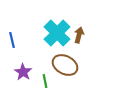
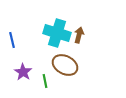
cyan cross: rotated 28 degrees counterclockwise
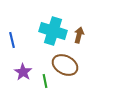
cyan cross: moved 4 px left, 2 px up
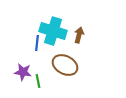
blue line: moved 25 px right, 3 px down; rotated 21 degrees clockwise
purple star: rotated 24 degrees counterclockwise
green line: moved 7 px left
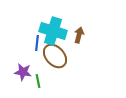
brown ellipse: moved 10 px left, 9 px up; rotated 20 degrees clockwise
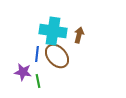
cyan cross: rotated 8 degrees counterclockwise
blue line: moved 11 px down
brown ellipse: moved 2 px right
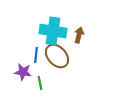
blue line: moved 1 px left, 1 px down
green line: moved 2 px right, 2 px down
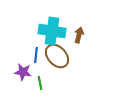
cyan cross: moved 1 px left
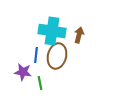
brown ellipse: rotated 55 degrees clockwise
